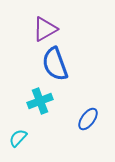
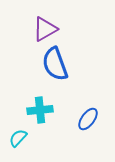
cyan cross: moved 9 px down; rotated 15 degrees clockwise
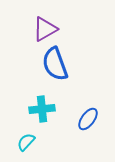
cyan cross: moved 2 px right, 1 px up
cyan semicircle: moved 8 px right, 4 px down
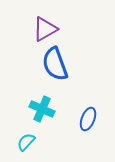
cyan cross: rotated 30 degrees clockwise
blue ellipse: rotated 15 degrees counterclockwise
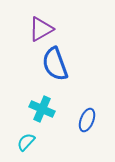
purple triangle: moved 4 px left
blue ellipse: moved 1 px left, 1 px down
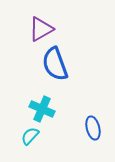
blue ellipse: moved 6 px right, 8 px down; rotated 35 degrees counterclockwise
cyan semicircle: moved 4 px right, 6 px up
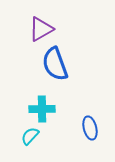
cyan cross: rotated 25 degrees counterclockwise
blue ellipse: moved 3 px left
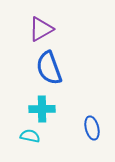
blue semicircle: moved 6 px left, 4 px down
blue ellipse: moved 2 px right
cyan semicircle: rotated 60 degrees clockwise
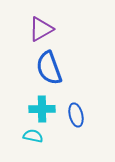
blue ellipse: moved 16 px left, 13 px up
cyan semicircle: moved 3 px right
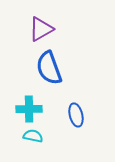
cyan cross: moved 13 px left
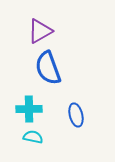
purple triangle: moved 1 px left, 2 px down
blue semicircle: moved 1 px left
cyan semicircle: moved 1 px down
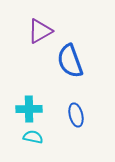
blue semicircle: moved 22 px right, 7 px up
